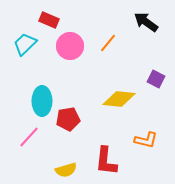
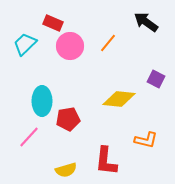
red rectangle: moved 4 px right, 3 px down
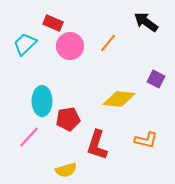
red L-shape: moved 9 px left, 16 px up; rotated 12 degrees clockwise
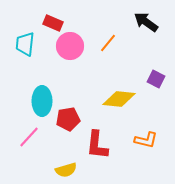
cyan trapezoid: rotated 40 degrees counterclockwise
red L-shape: rotated 12 degrees counterclockwise
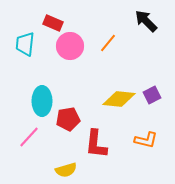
black arrow: moved 1 px up; rotated 10 degrees clockwise
purple square: moved 4 px left, 16 px down; rotated 36 degrees clockwise
red L-shape: moved 1 px left, 1 px up
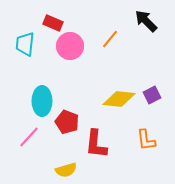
orange line: moved 2 px right, 4 px up
red pentagon: moved 1 px left, 3 px down; rotated 30 degrees clockwise
orange L-shape: rotated 70 degrees clockwise
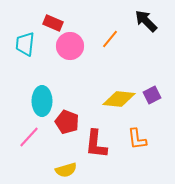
orange L-shape: moved 9 px left, 1 px up
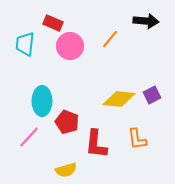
black arrow: rotated 140 degrees clockwise
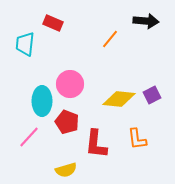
pink circle: moved 38 px down
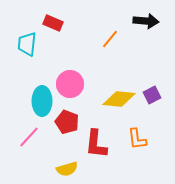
cyan trapezoid: moved 2 px right
yellow semicircle: moved 1 px right, 1 px up
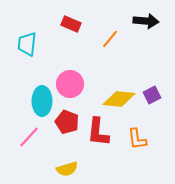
red rectangle: moved 18 px right, 1 px down
red L-shape: moved 2 px right, 12 px up
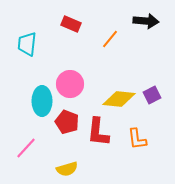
pink line: moved 3 px left, 11 px down
